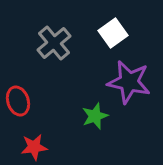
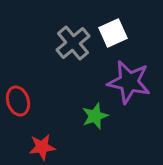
white square: rotated 12 degrees clockwise
gray cross: moved 19 px right
red star: moved 8 px right
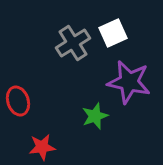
gray cross: rotated 8 degrees clockwise
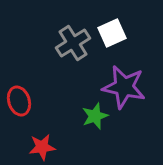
white square: moved 1 px left
purple star: moved 5 px left, 5 px down
red ellipse: moved 1 px right
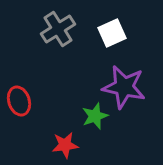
gray cross: moved 15 px left, 14 px up
red star: moved 23 px right, 2 px up
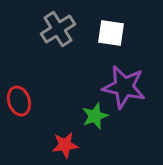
white square: moved 1 px left; rotated 32 degrees clockwise
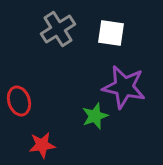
red star: moved 23 px left
